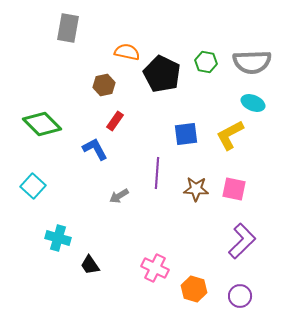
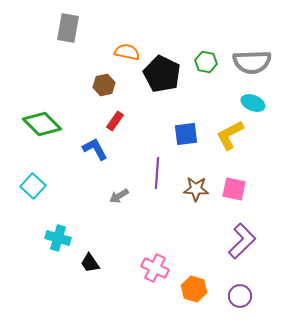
black trapezoid: moved 2 px up
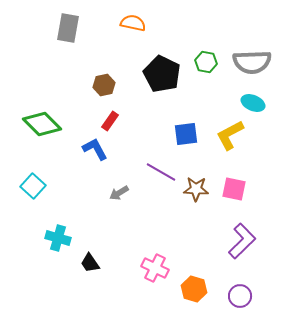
orange semicircle: moved 6 px right, 29 px up
red rectangle: moved 5 px left
purple line: moved 4 px right, 1 px up; rotated 64 degrees counterclockwise
gray arrow: moved 3 px up
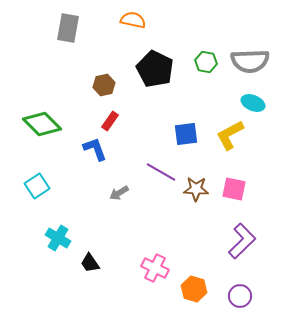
orange semicircle: moved 3 px up
gray semicircle: moved 2 px left, 1 px up
black pentagon: moved 7 px left, 5 px up
blue L-shape: rotated 8 degrees clockwise
cyan square: moved 4 px right; rotated 15 degrees clockwise
cyan cross: rotated 15 degrees clockwise
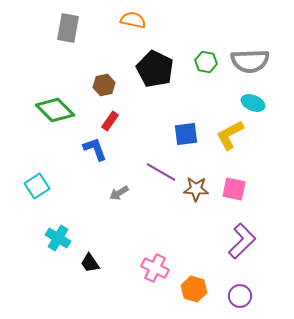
green diamond: moved 13 px right, 14 px up
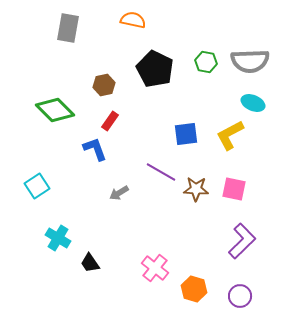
pink cross: rotated 12 degrees clockwise
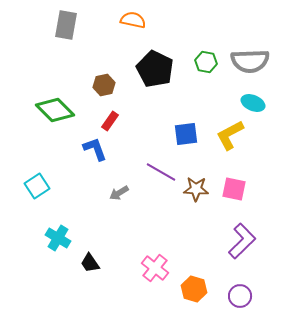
gray rectangle: moved 2 px left, 3 px up
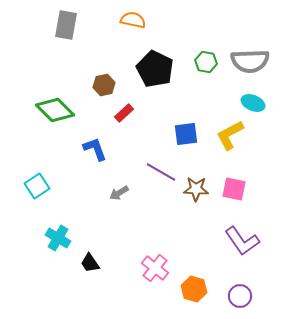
red rectangle: moved 14 px right, 8 px up; rotated 12 degrees clockwise
purple L-shape: rotated 99 degrees clockwise
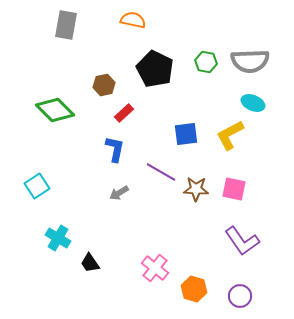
blue L-shape: moved 20 px right; rotated 32 degrees clockwise
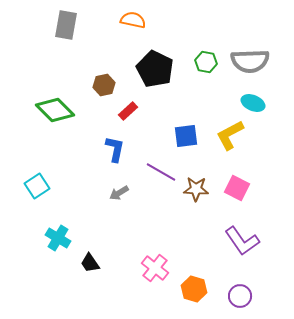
red rectangle: moved 4 px right, 2 px up
blue square: moved 2 px down
pink square: moved 3 px right, 1 px up; rotated 15 degrees clockwise
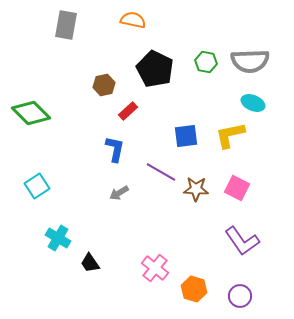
green diamond: moved 24 px left, 3 px down
yellow L-shape: rotated 16 degrees clockwise
